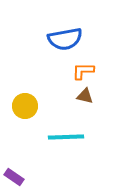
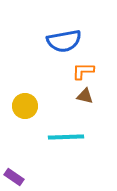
blue semicircle: moved 1 px left, 2 px down
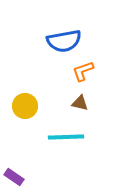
orange L-shape: rotated 20 degrees counterclockwise
brown triangle: moved 5 px left, 7 px down
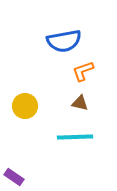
cyan line: moved 9 px right
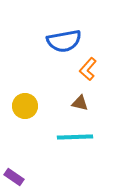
orange L-shape: moved 5 px right, 2 px up; rotated 30 degrees counterclockwise
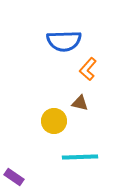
blue semicircle: rotated 8 degrees clockwise
yellow circle: moved 29 px right, 15 px down
cyan line: moved 5 px right, 20 px down
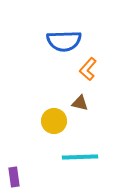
purple rectangle: rotated 48 degrees clockwise
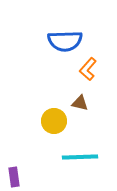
blue semicircle: moved 1 px right
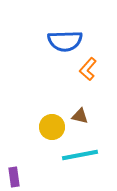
brown triangle: moved 13 px down
yellow circle: moved 2 px left, 6 px down
cyan line: moved 2 px up; rotated 9 degrees counterclockwise
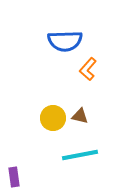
yellow circle: moved 1 px right, 9 px up
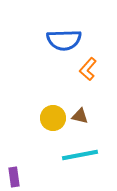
blue semicircle: moved 1 px left, 1 px up
